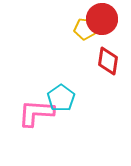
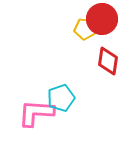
cyan pentagon: rotated 16 degrees clockwise
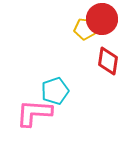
cyan pentagon: moved 6 px left, 7 px up
pink L-shape: moved 2 px left
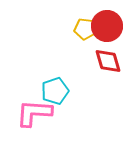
red circle: moved 5 px right, 7 px down
red diamond: rotated 24 degrees counterclockwise
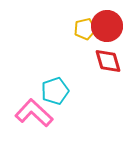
yellow pentagon: rotated 20 degrees counterclockwise
pink L-shape: rotated 39 degrees clockwise
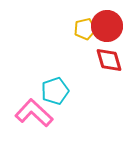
red diamond: moved 1 px right, 1 px up
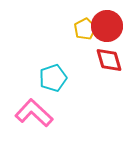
yellow pentagon: rotated 15 degrees counterclockwise
cyan pentagon: moved 2 px left, 13 px up
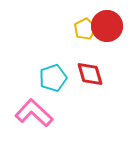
red diamond: moved 19 px left, 14 px down
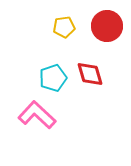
yellow pentagon: moved 21 px left, 2 px up; rotated 20 degrees clockwise
pink L-shape: moved 3 px right, 2 px down
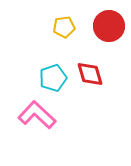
red circle: moved 2 px right
